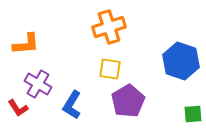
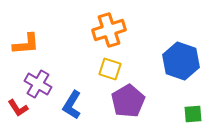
orange cross: moved 3 px down
yellow square: rotated 10 degrees clockwise
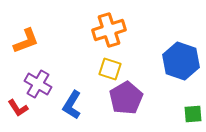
orange L-shape: moved 3 px up; rotated 16 degrees counterclockwise
purple pentagon: moved 2 px left, 3 px up
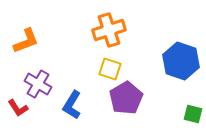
green square: rotated 18 degrees clockwise
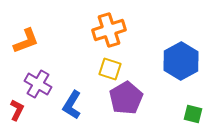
blue hexagon: rotated 12 degrees clockwise
red L-shape: moved 1 px left, 2 px down; rotated 120 degrees counterclockwise
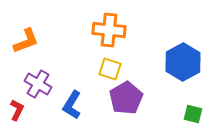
orange cross: rotated 24 degrees clockwise
blue hexagon: moved 2 px right, 1 px down
